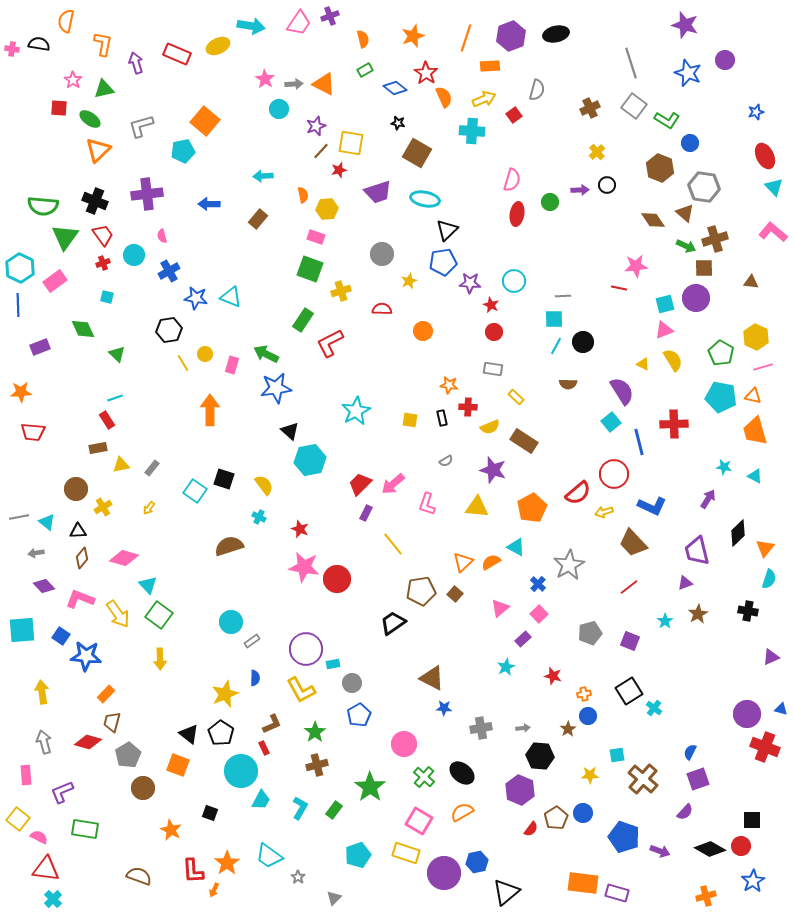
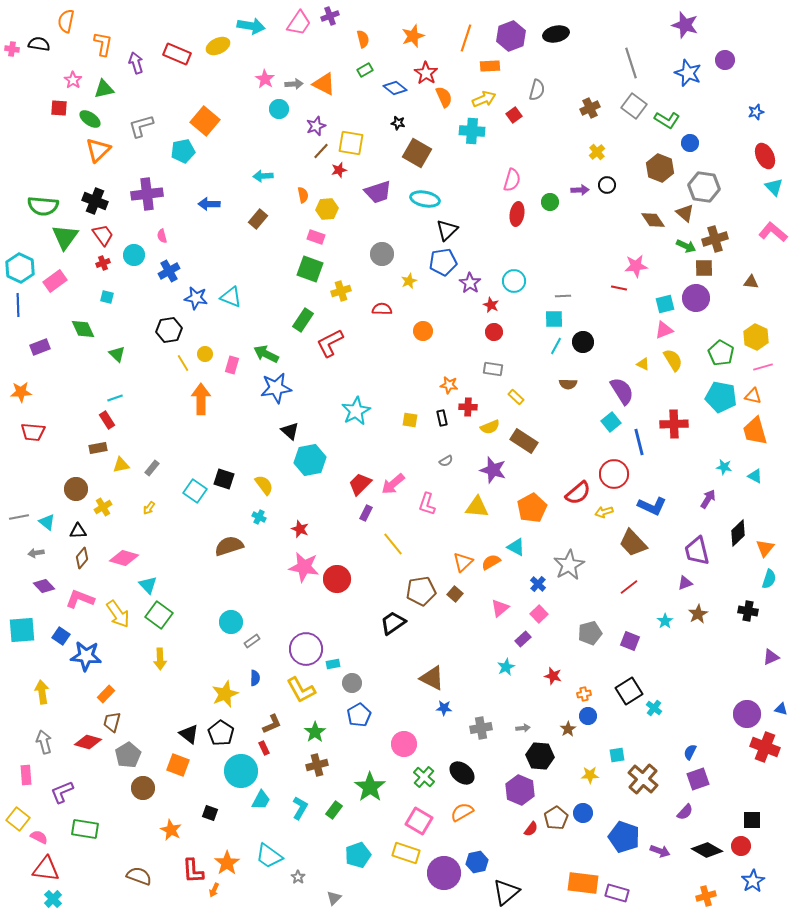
purple star at (470, 283): rotated 30 degrees clockwise
orange arrow at (210, 410): moved 9 px left, 11 px up
black diamond at (710, 849): moved 3 px left, 1 px down
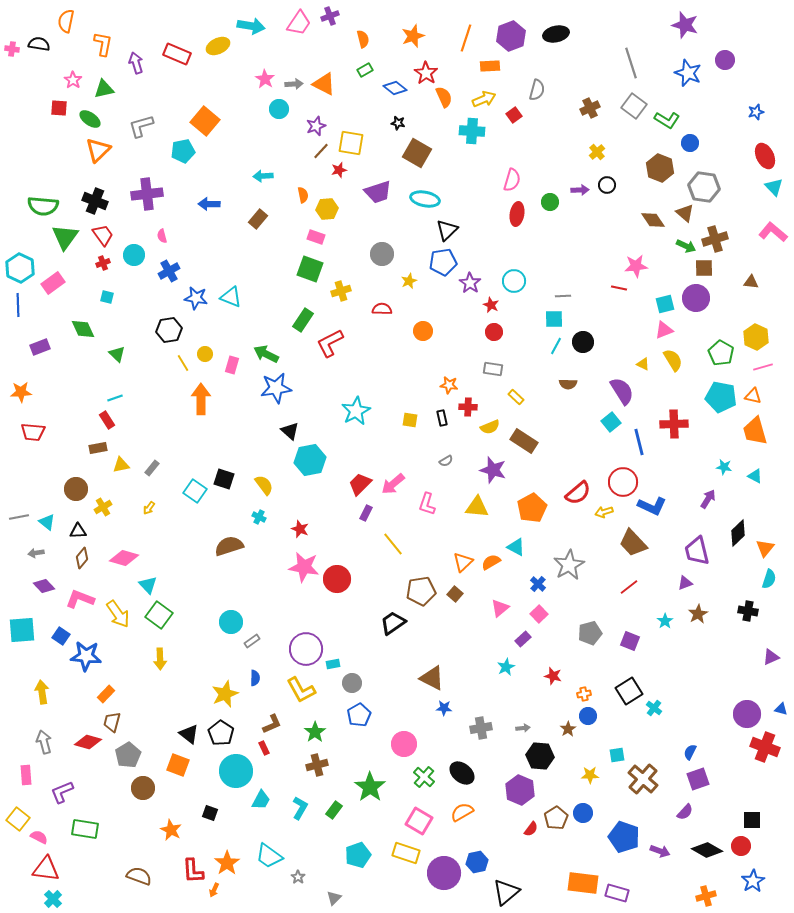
pink rectangle at (55, 281): moved 2 px left, 2 px down
red circle at (614, 474): moved 9 px right, 8 px down
cyan circle at (241, 771): moved 5 px left
